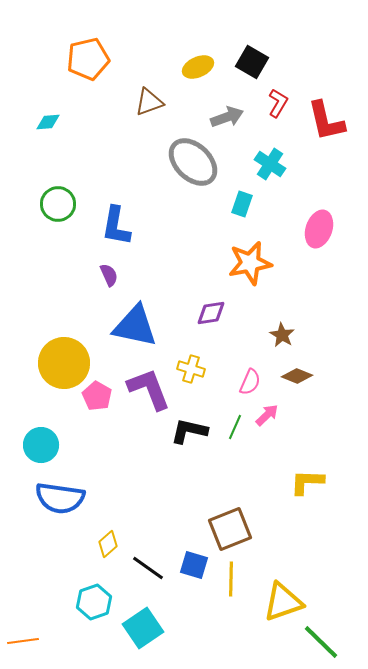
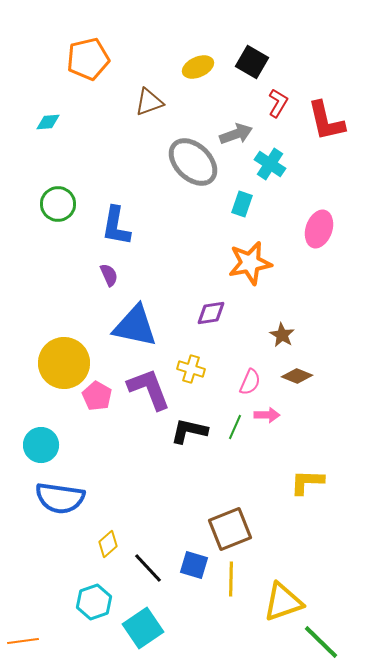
gray arrow at (227, 117): moved 9 px right, 17 px down
pink arrow at (267, 415): rotated 45 degrees clockwise
black line at (148, 568): rotated 12 degrees clockwise
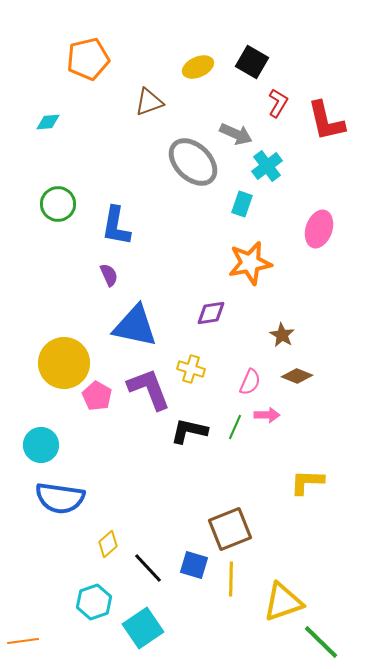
gray arrow at (236, 134): rotated 44 degrees clockwise
cyan cross at (270, 164): moved 3 px left, 2 px down; rotated 20 degrees clockwise
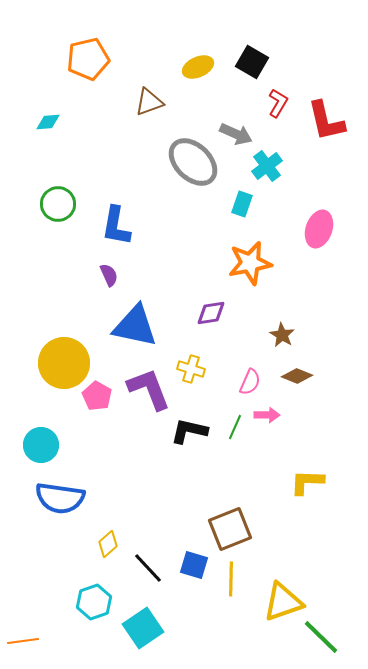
green line at (321, 642): moved 5 px up
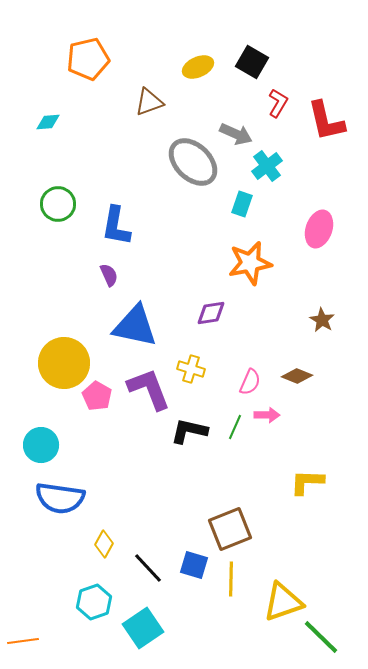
brown star at (282, 335): moved 40 px right, 15 px up
yellow diamond at (108, 544): moved 4 px left; rotated 20 degrees counterclockwise
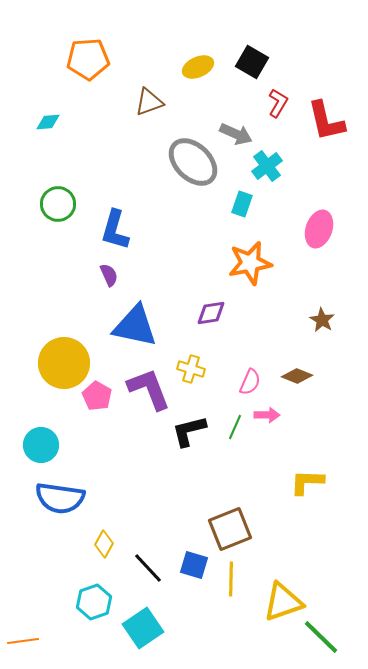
orange pentagon at (88, 59): rotated 9 degrees clockwise
blue L-shape at (116, 226): moved 1 px left, 4 px down; rotated 6 degrees clockwise
black L-shape at (189, 431): rotated 27 degrees counterclockwise
